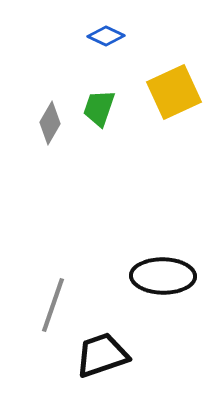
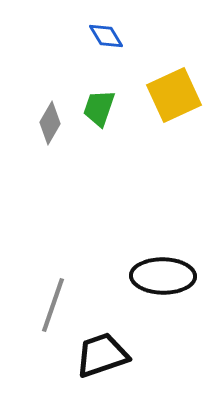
blue diamond: rotated 33 degrees clockwise
yellow square: moved 3 px down
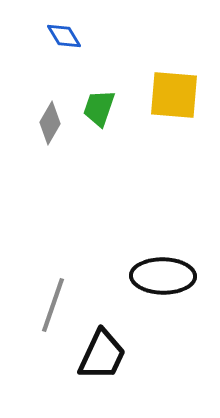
blue diamond: moved 42 px left
yellow square: rotated 30 degrees clockwise
black trapezoid: rotated 134 degrees clockwise
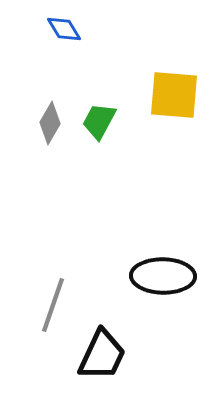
blue diamond: moved 7 px up
green trapezoid: moved 13 px down; rotated 9 degrees clockwise
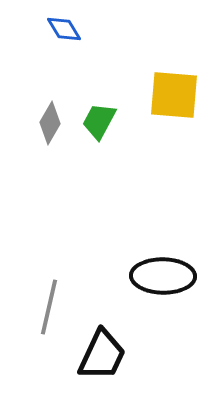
gray line: moved 4 px left, 2 px down; rotated 6 degrees counterclockwise
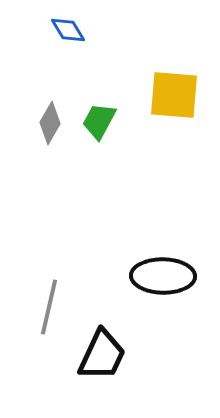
blue diamond: moved 4 px right, 1 px down
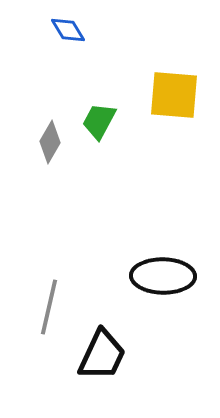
gray diamond: moved 19 px down
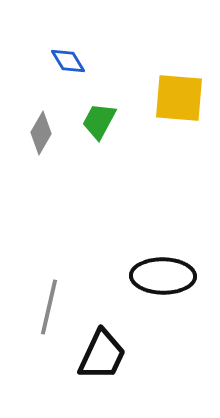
blue diamond: moved 31 px down
yellow square: moved 5 px right, 3 px down
gray diamond: moved 9 px left, 9 px up
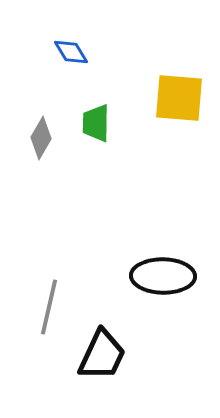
blue diamond: moved 3 px right, 9 px up
green trapezoid: moved 3 px left, 2 px down; rotated 27 degrees counterclockwise
gray diamond: moved 5 px down
